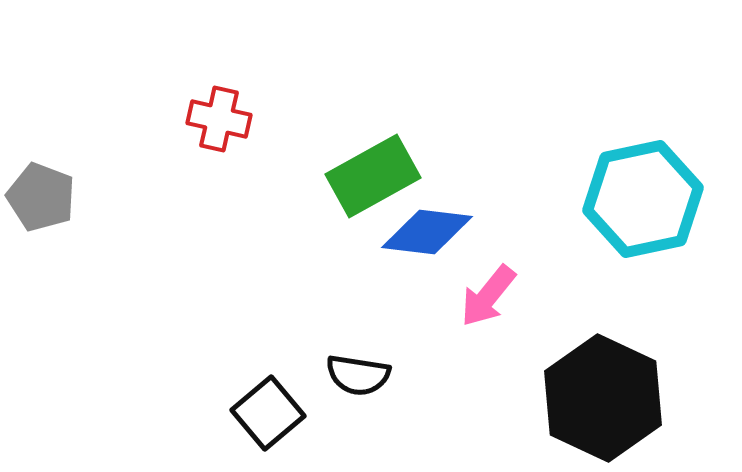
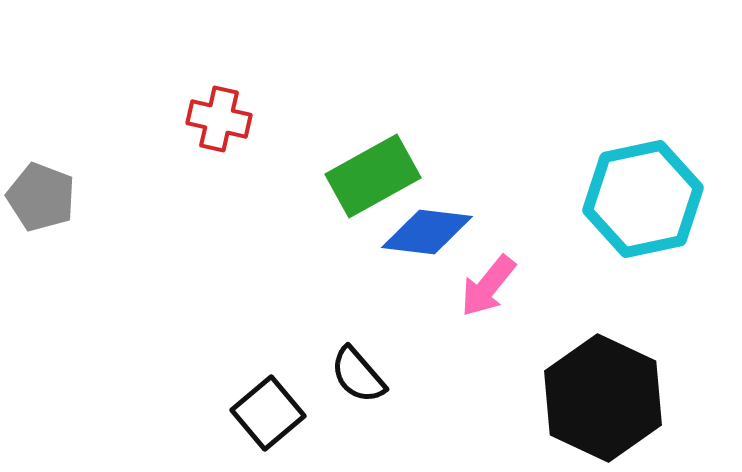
pink arrow: moved 10 px up
black semicircle: rotated 40 degrees clockwise
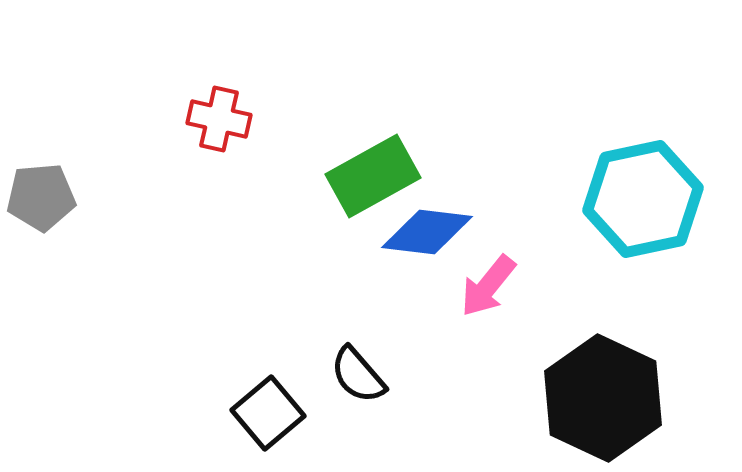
gray pentagon: rotated 26 degrees counterclockwise
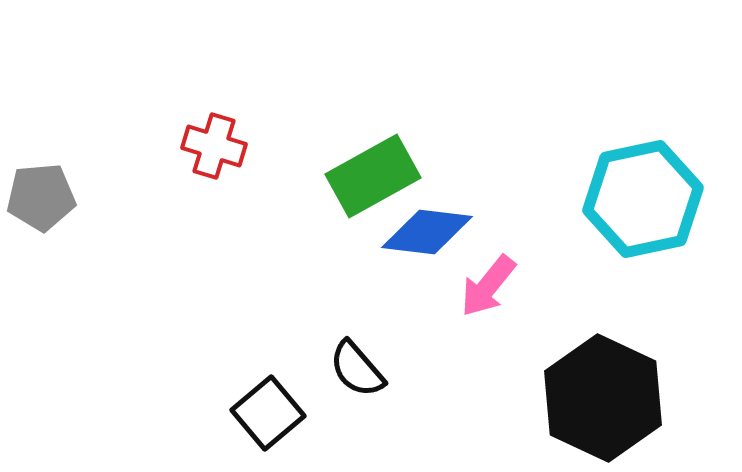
red cross: moved 5 px left, 27 px down; rotated 4 degrees clockwise
black semicircle: moved 1 px left, 6 px up
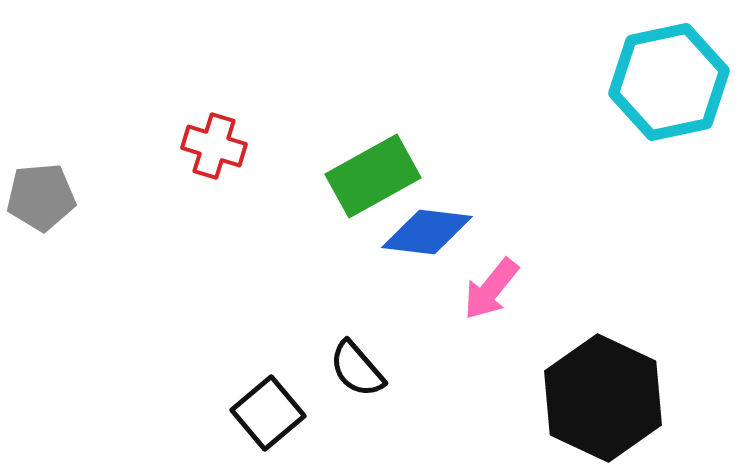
cyan hexagon: moved 26 px right, 117 px up
pink arrow: moved 3 px right, 3 px down
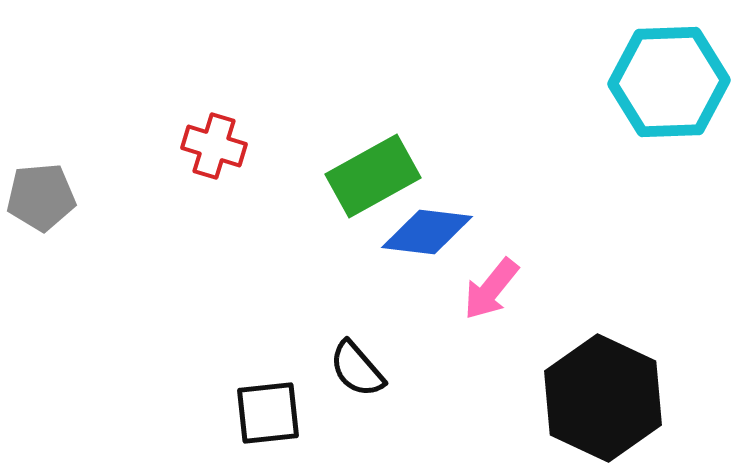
cyan hexagon: rotated 10 degrees clockwise
black square: rotated 34 degrees clockwise
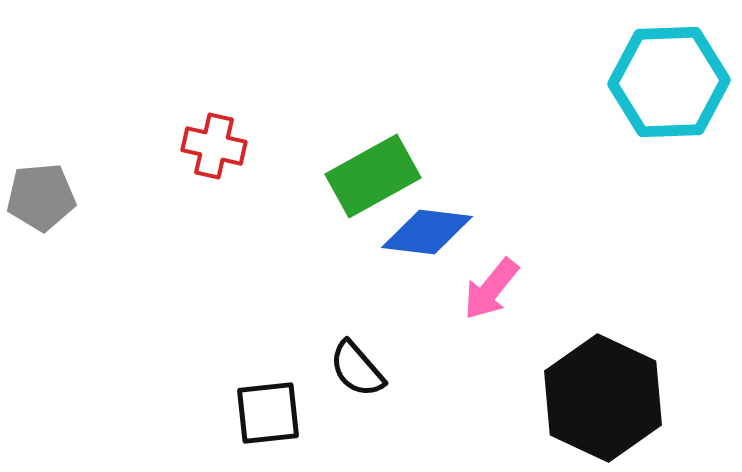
red cross: rotated 4 degrees counterclockwise
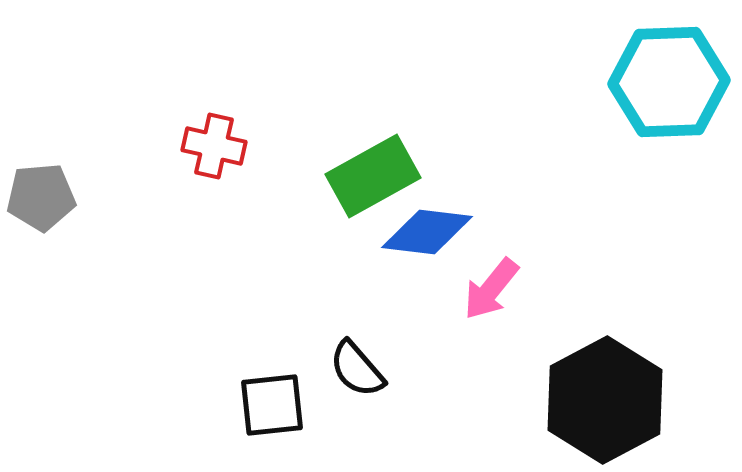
black hexagon: moved 2 px right, 2 px down; rotated 7 degrees clockwise
black square: moved 4 px right, 8 px up
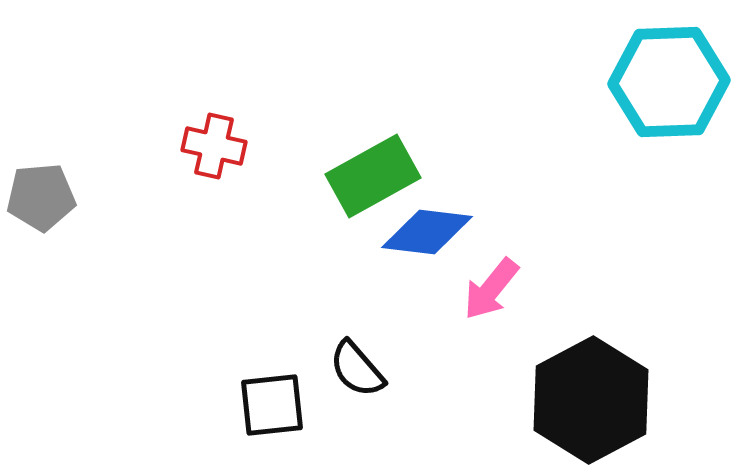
black hexagon: moved 14 px left
